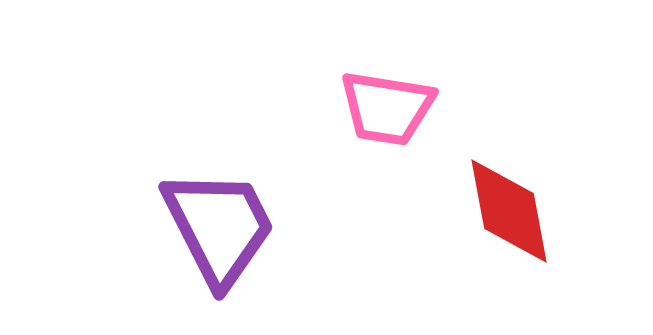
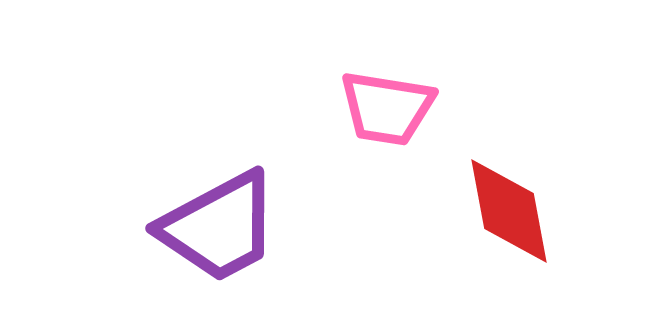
purple trapezoid: rotated 89 degrees clockwise
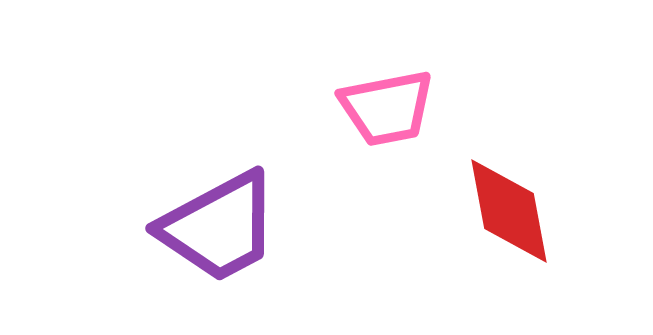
pink trapezoid: rotated 20 degrees counterclockwise
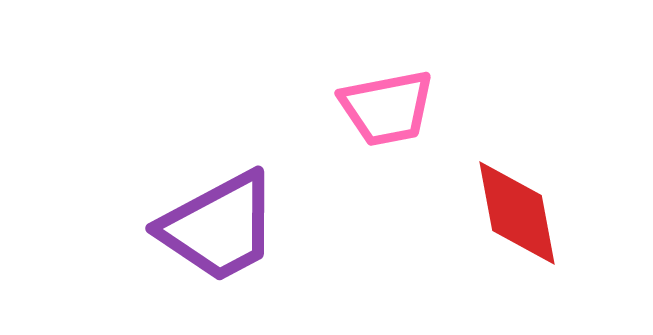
red diamond: moved 8 px right, 2 px down
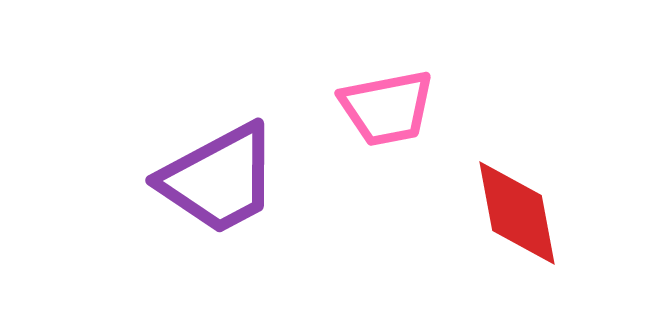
purple trapezoid: moved 48 px up
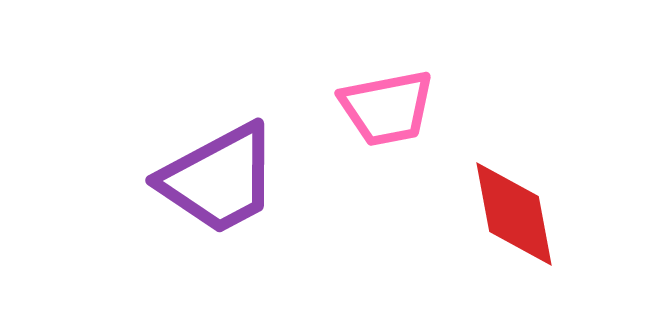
red diamond: moved 3 px left, 1 px down
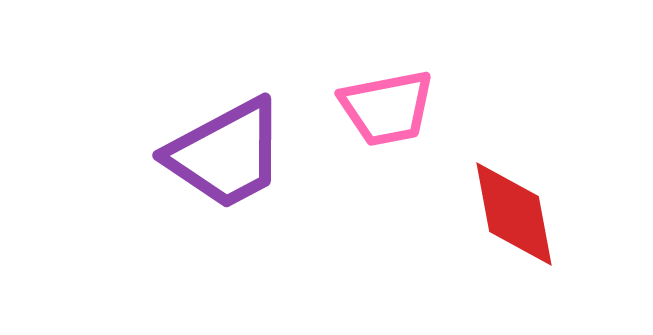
purple trapezoid: moved 7 px right, 25 px up
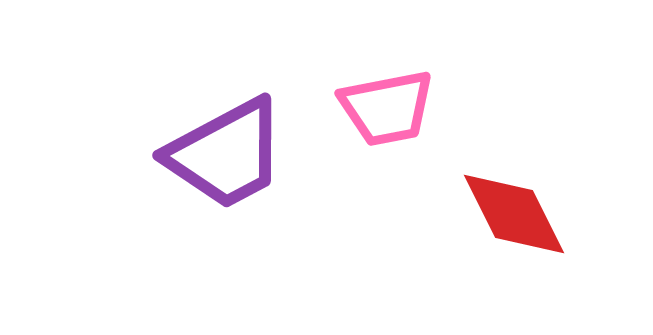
red diamond: rotated 16 degrees counterclockwise
